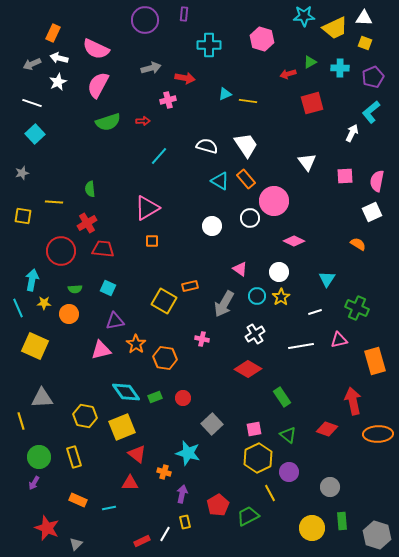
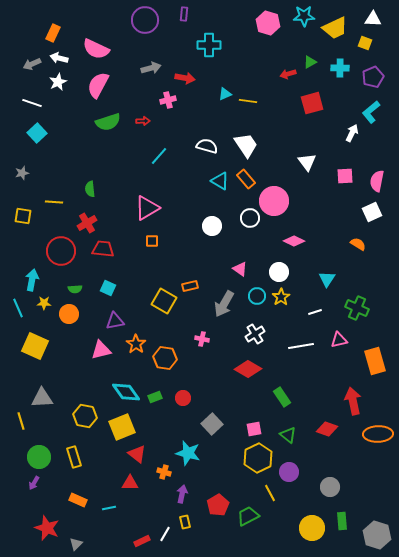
white triangle at (364, 18): moved 9 px right, 1 px down
pink hexagon at (262, 39): moved 6 px right, 16 px up
cyan square at (35, 134): moved 2 px right, 1 px up
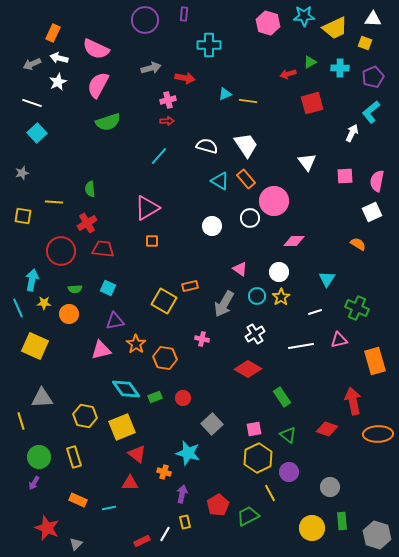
red arrow at (143, 121): moved 24 px right
pink diamond at (294, 241): rotated 25 degrees counterclockwise
cyan diamond at (126, 392): moved 3 px up
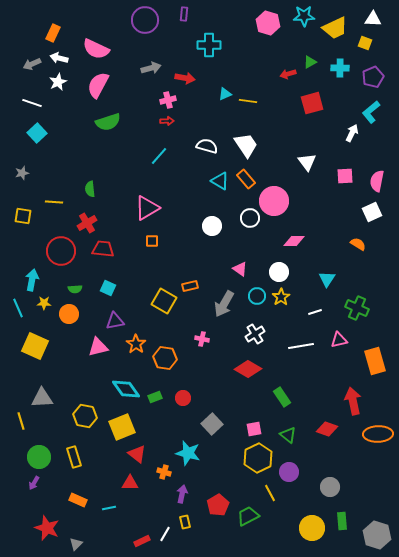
pink triangle at (101, 350): moved 3 px left, 3 px up
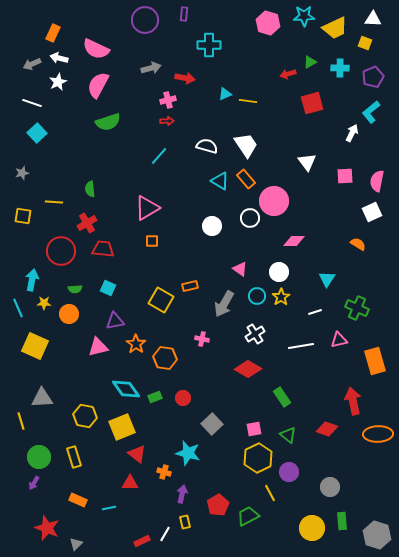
yellow square at (164, 301): moved 3 px left, 1 px up
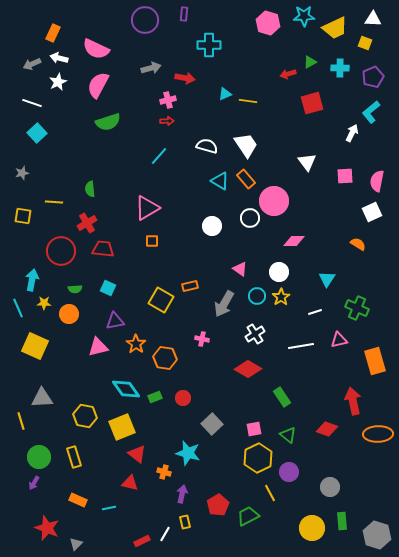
red triangle at (130, 483): rotated 12 degrees clockwise
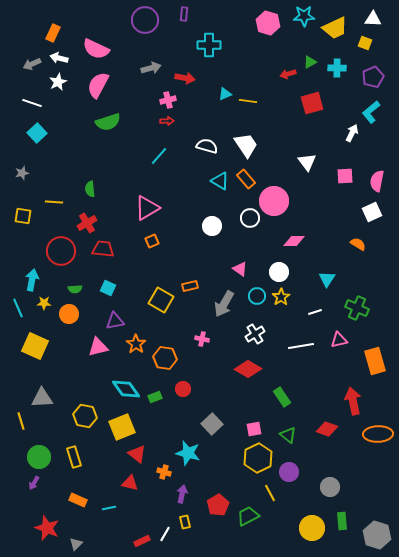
cyan cross at (340, 68): moved 3 px left
orange square at (152, 241): rotated 24 degrees counterclockwise
red circle at (183, 398): moved 9 px up
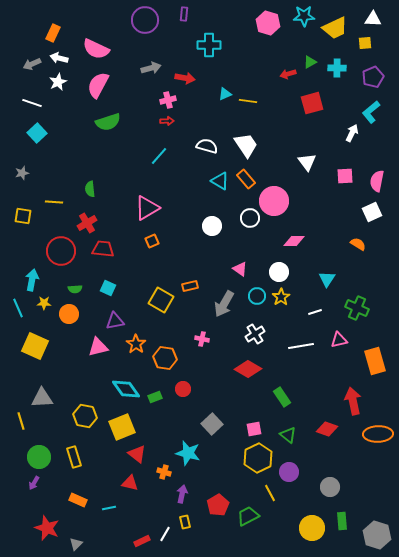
yellow square at (365, 43): rotated 24 degrees counterclockwise
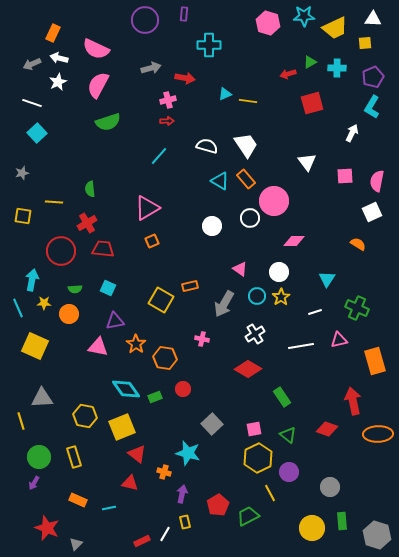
cyan L-shape at (371, 112): moved 1 px right, 5 px up; rotated 20 degrees counterclockwise
pink triangle at (98, 347): rotated 25 degrees clockwise
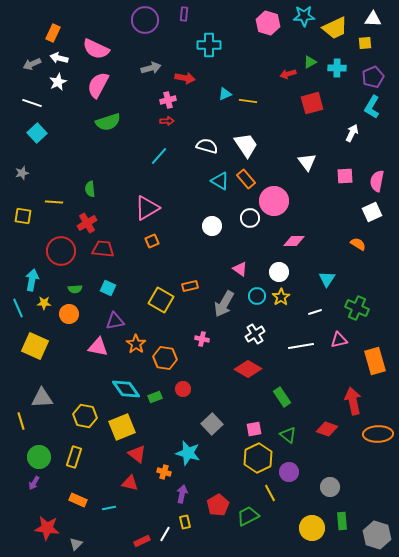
yellow rectangle at (74, 457): rotated 35 degrees clockwise
red star at (47, 528): rotated 15 degrees counterclockwise
